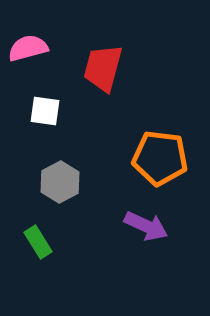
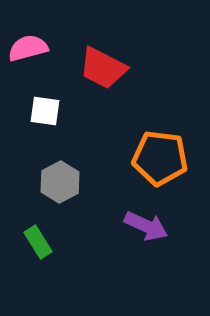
red trapezoid: rotated 78 degrees counterclockwise
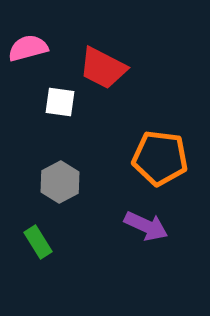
white square: moved 15 px right, 9 px up
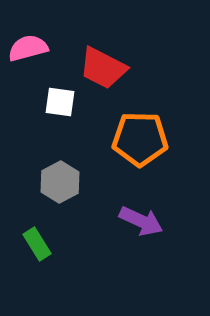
orange pentagon: moved 20 px left, 19 px up; rotated 6 degrees counterclockwise
purple arrow: moved 5 px left, 5 px up
green rectangle: moved 1 px left, 2 px down
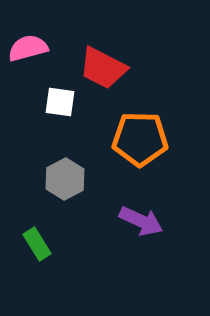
gray hexagon: moved 5 px right, 3 px up
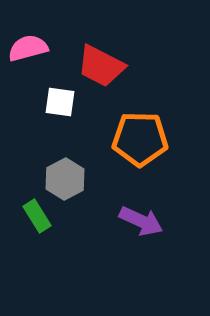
red trapezoid: moved 2 px left, 2 px up
green rectangle: moved 28 px up
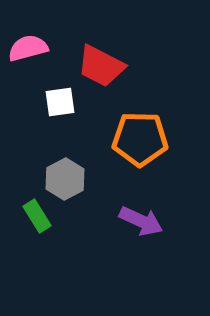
white square: rotated 16 degrees counterclockwise
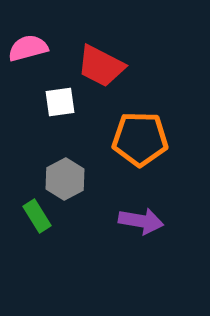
purple arrow: rotated 15 degrees counterclockwise
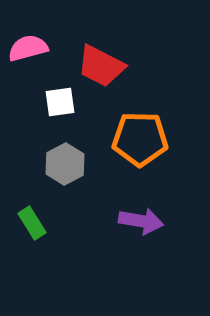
gray hexagon: moved 15 px up
green rectangle: moved 5 px left, 7 px down
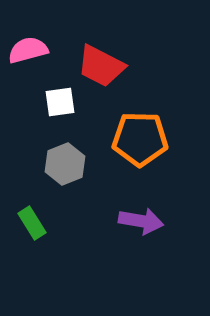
pink semicircle: moved 2 px down
gray hexagon: rotated 6 degrees clockwise
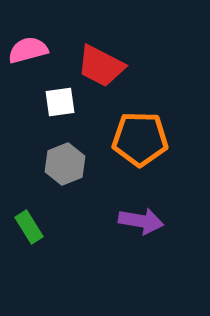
green rectangle: moved 3 px left, 4 px down
